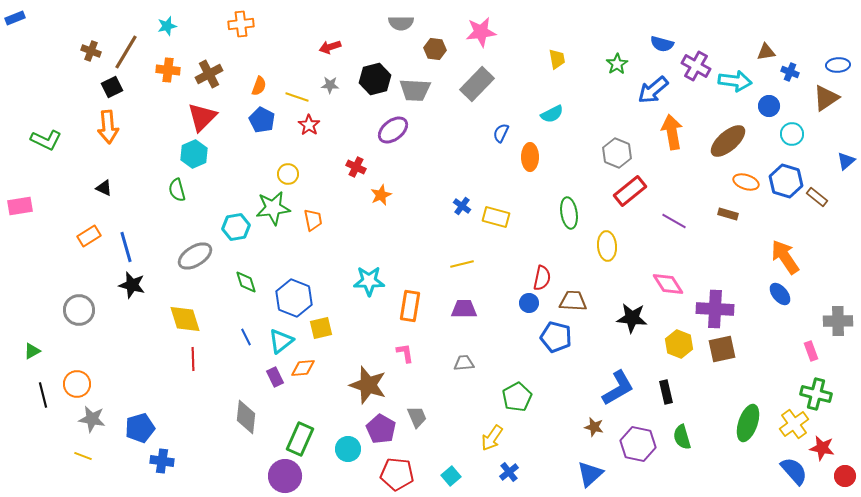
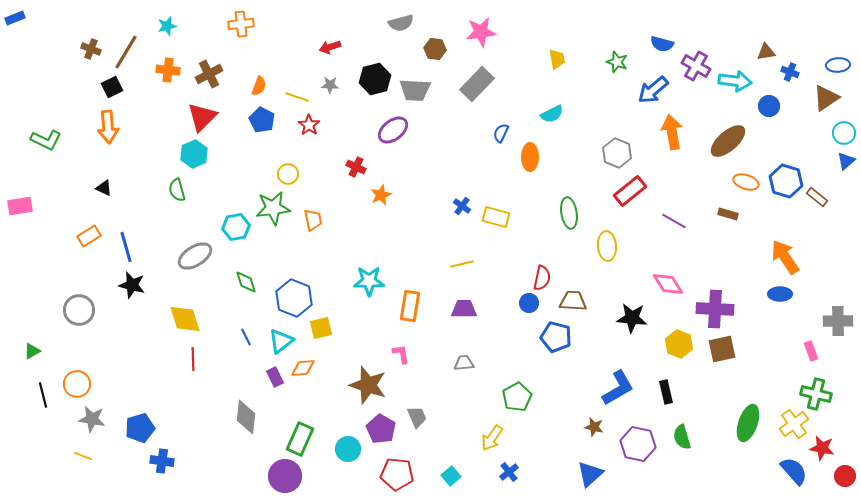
gray semicircle at (401, 23): rotated 15 degrees counterclockwise
brown cross at (91, 51): moved 2 px up
green star at (617, 64): moved 2 px up; rotated 20 degrees counterclockwise
cyan circle at (792, 134): moved 52 px right, 1 px up
blue ellipse at (780, 294): rotated 50 degrees counterclockwise
pink L-shape at (405, 353): moved 4 px left, 1 px down
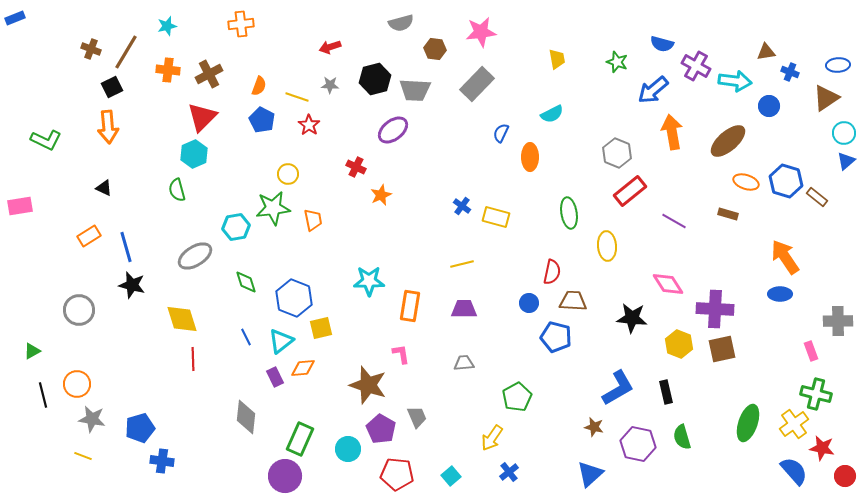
red semicircle at (542, 278): moved 10 px right, 6 px up
yellow diamond at (185, 319): moved 3 px left
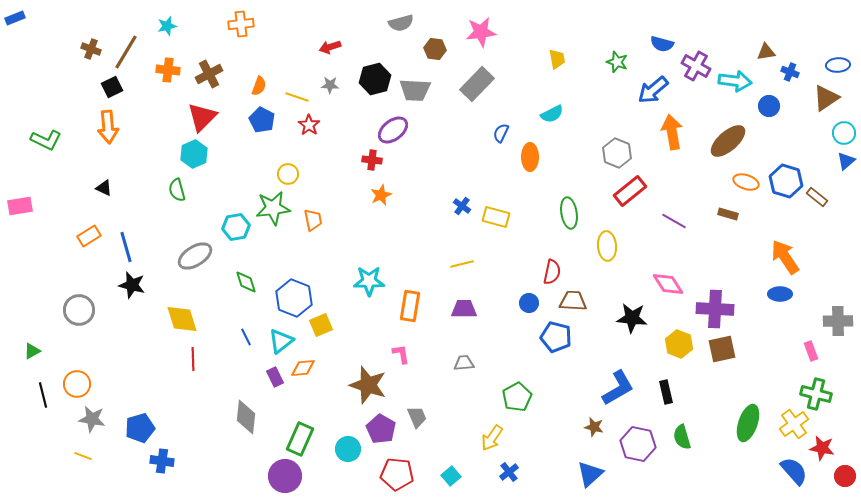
red cross at (356, 167): moved 16 px right, 7 px up; rotated 18 degrees counterclockwise
yellow square at (321, 328): moved 3 px up; rotated 10 degrees counterclockwise
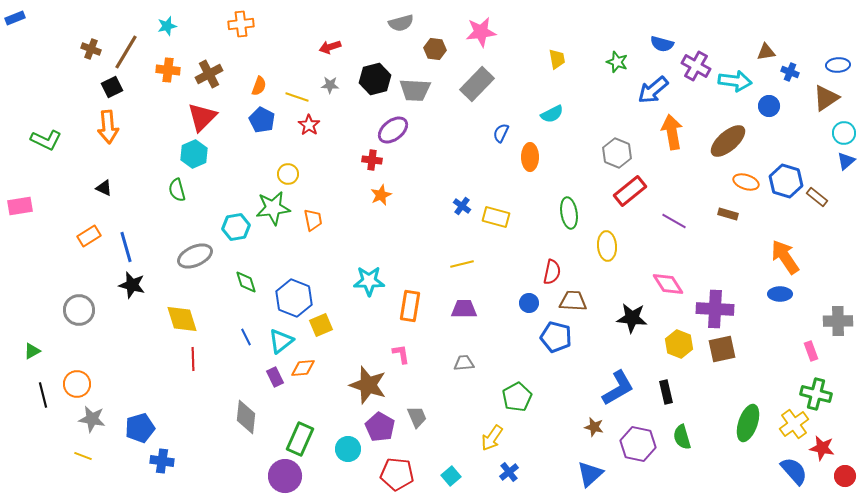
gray ellipse at (195, 256): rotated 8 degrees clockwise
purple pentagon at (381, 429): moved 1 px left, 2 px up
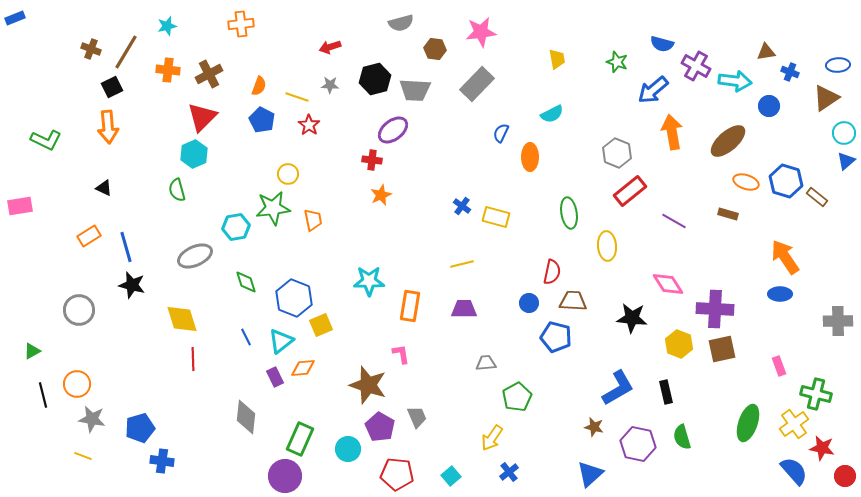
pink rectangle at (811, 351): moved 32 px left, 15 px down
gray trapezoid at (464, 363): moved 22 px right
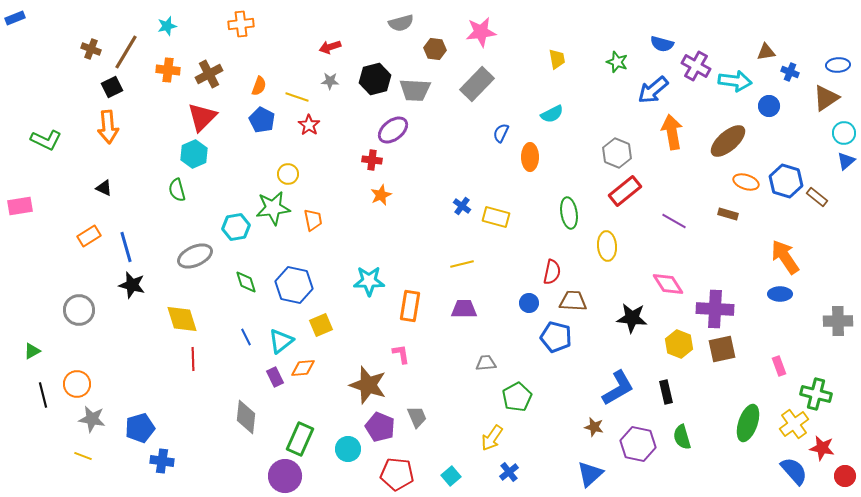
gray star at (330, 85): moved 4 px up
red rectangle at (630, 191): moved 5 px left
blue hexagon at (294, 298): moved 13 px up; rotated 9 degrees counterclockwise
purple pentagon at (380, 427): rotated 8 degrees counterclockwise
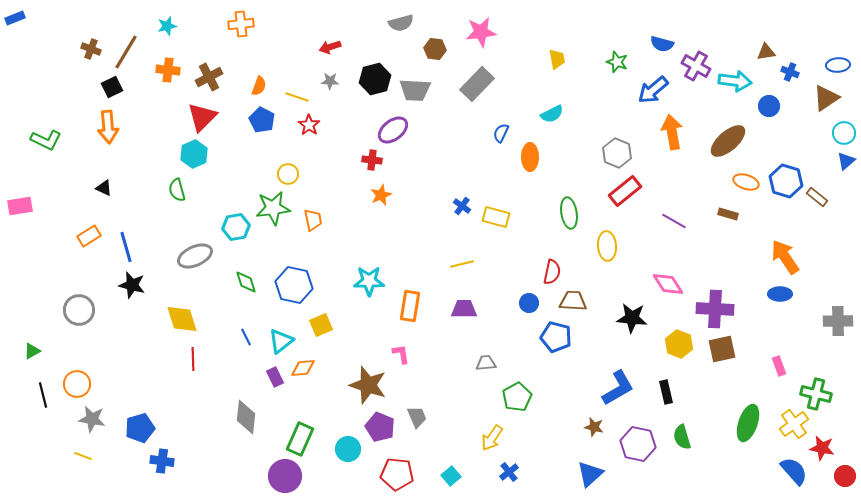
brown cross at (209, 74): moved 3 px down
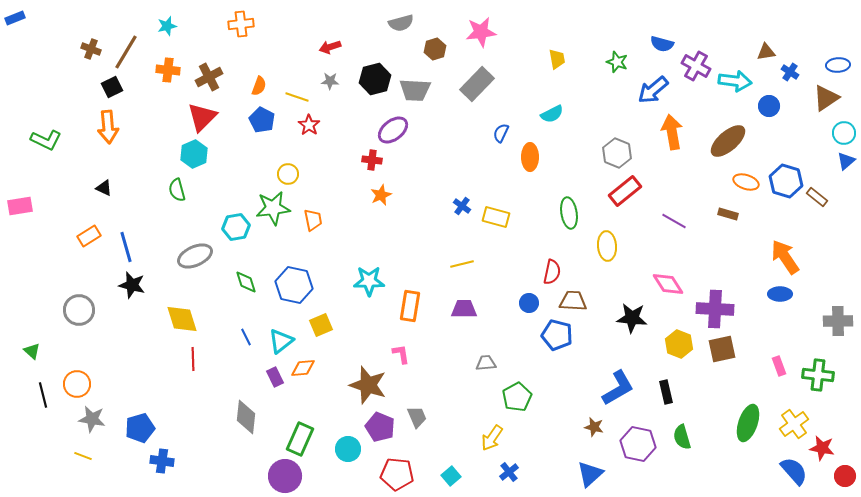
brown hexagon at (435, 49): rotated 25 degrees counterclockwise
blue cross at (790, 72): rotated 12 degrees clockwise
blue pentagon at (556, 337): moved 1 px right, 2 px up
green triangle at (32, 351): rotated 48 degrees counterclockwise
green cross at (816, 394): moved 2 px right, 19 px up; rotated 8 degrees counterclockwise
